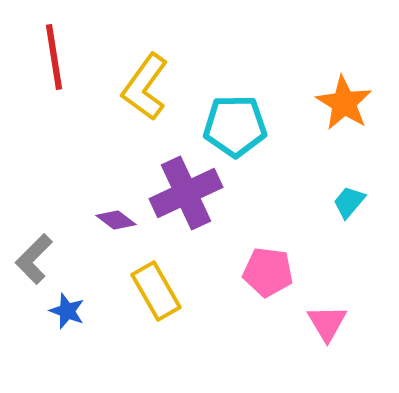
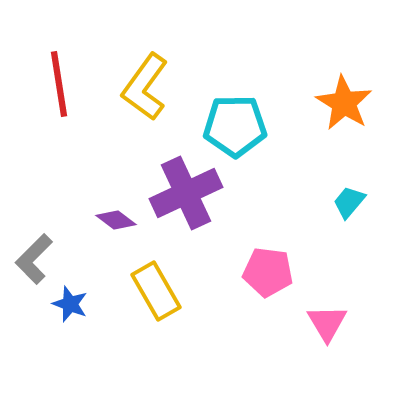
red line: moved 5 px right, 27 px down
blue star: moved 3 px right, 7 px up
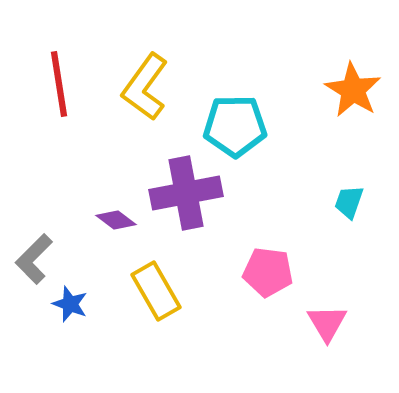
orange star: moved 9 px right, 13 px up
purple cross: rotated 14 degrees clockwise
cyan trapezoid: rotated 21 degrees counterclockwise
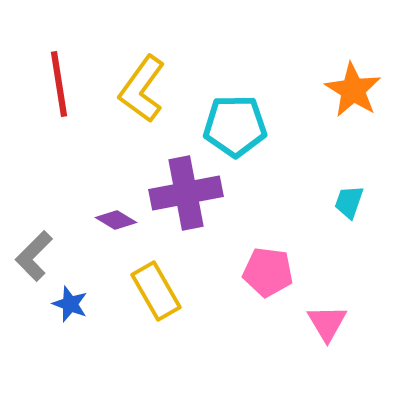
yellow L-shape: moved 3 px left, 2 px down
purple diamond: rotated 6 degrees counterclockwise
gray L-shape: moved 3 px up
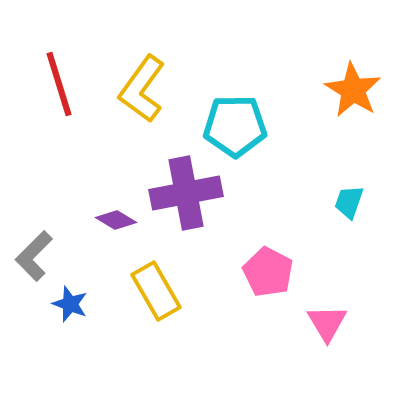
red line: rotated 8 degrees counterclockwise
pink pentagon: rotated 21 degrees clockwise
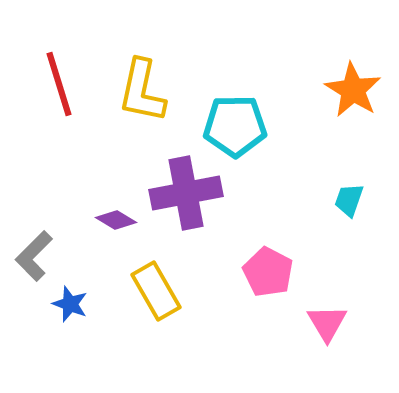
yellow L-shape: moved 2 px down; rotated 24 degrees counterclockwise
cyan trapezoid: moved 2 px up
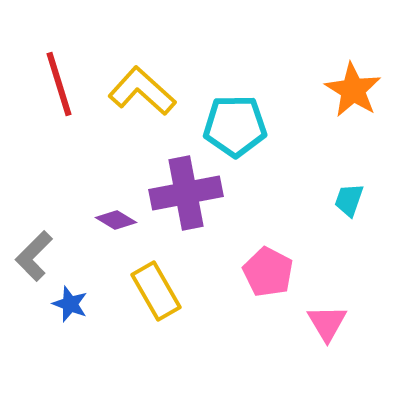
yellow L-shape: rotated 120 degrees clockwise
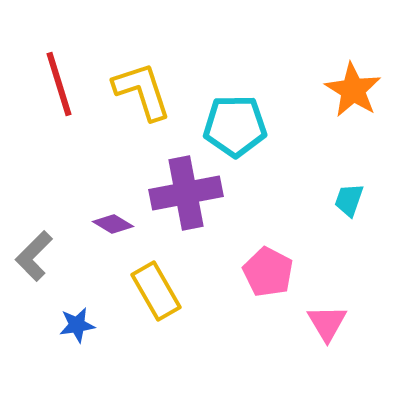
yellow L-shape: rotated 30 degrees clockwise
purple diamond: moved 3 px left, 4 px down
blue star: moved 7 px right, 21 px down; rotated 30 degrees counterclockwise
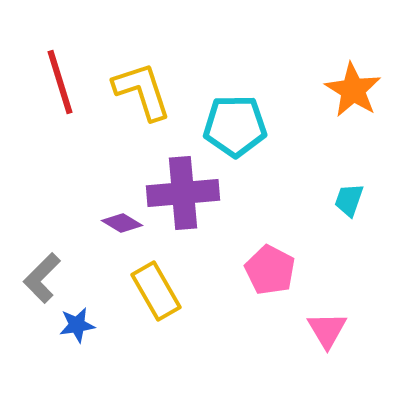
red line: moved 1 px right, 2 px up
purple cross: moved 3 px left; rotated 6 degrees clockwise
purple diamond: moved 9 px right, 1 px up
gray L-shape: moved 8 px right, 22 px down
pink pentagon: moved 2 px right, 2 px up
pink triangle: moved 7 px down
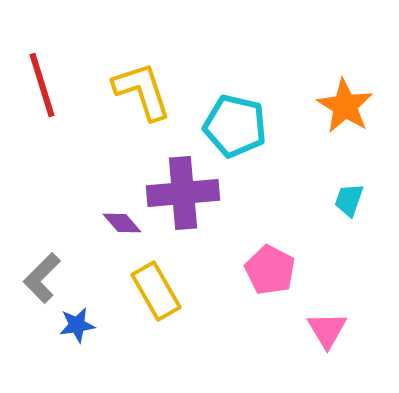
red line: moved 18 px left, 3 px down
orange star: moved 8 px left, 16 px down
cyan pentagon: rotated 14 degrees clockwise
purple diamond: rotated 18 degrees clockwise
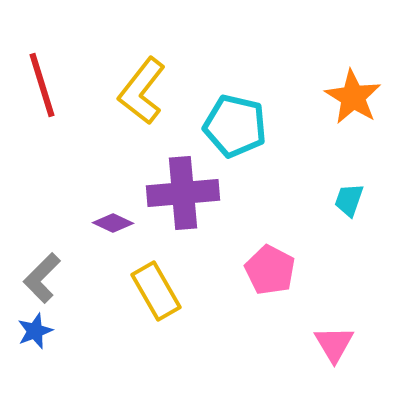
yellow L-shape: rotated 124 degrees counterclockwise
orange star: moved 8 px right, 9 px up
purple diamond: moved 9 px left; rotated 24 degrees counterclockwise
blue star: moved 42 px left, 6 px down; rotated 12 degrees counterclockwise
pink triangle: moved 7 px right, 14 px down
